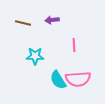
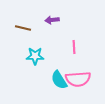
brown line: moved 5 px down
pink line: moved 2 px down
cyan semicircle: moved 1 px right
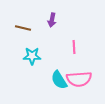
purple arrow: rotated 72 degrees counterclockwise
cyan star: moved 3 px left
pink semicircle: moved 1 px right
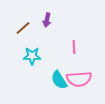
purple arrow: moved 5 px left
brown line: rotated 56 degrees counterclockwise
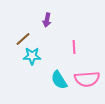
brown line: moved 11 px down
pink semicircle: moved 8 px right
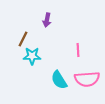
brown line: rotated 21 degrees counterclockwise
pink line: moved 4 px right, 3 px down
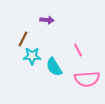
purple arrow: rotated 96 degrees counterclockwise
pink line: rotated 24 degrees counterclockwise
cyan semicircle: moved 5 px left, 13 px up
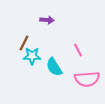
brown line: moved 1 px right, 4 px down
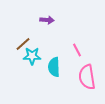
brown line: moved 1 px left, 1 px down; rotated 21 degrees clockwise
pink line: moved 1 px left
cyan semicircle: rotated 30 degrees clockwise
pink semicircle: moved 2 px up; rotated 85 degrees clockwise
